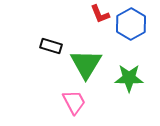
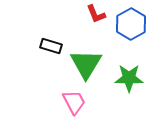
red L-shape: moved 4 px left
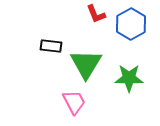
black rectangle: rotated 10 degrees counterclockwise
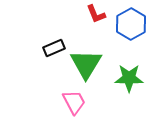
black rectangle: moved 3 px right, 2 px down; rotated 30 degrees counterclockwise
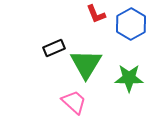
pink trapezoid: rotated 20 degrees counterclockwise
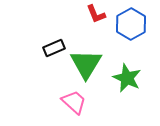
green star: moved 2 px left; rotated 24 degrees clockwise
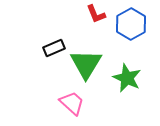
pink trapezoid: moved 2 px left, 1 px down
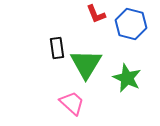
blue hexagon: rotated 16 degrees counterclockwise
black rectangle: moved 3 px right; rotated 75 degrees counterclockwise
